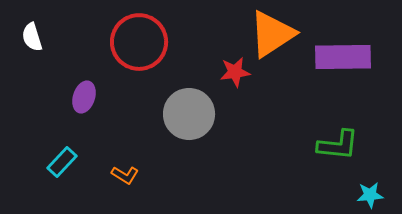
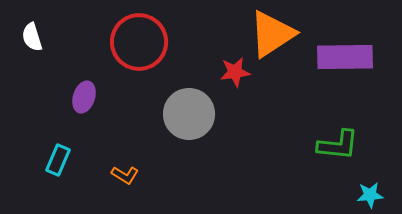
purple rectangle: moved 2 px right
cyan rectangle: moved 4 px left, 2 px up; rotated 20 degrees counterclockwise
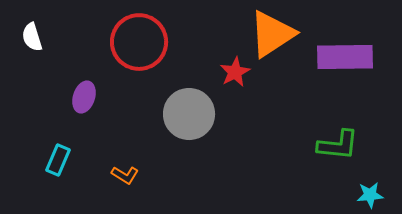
red star: rotated 20 degrees counterclockwise
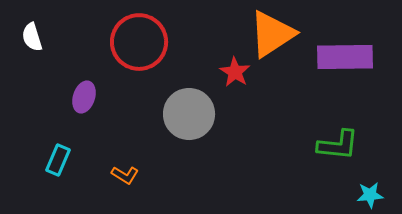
red star: rotated 12 degrees counterclockwise
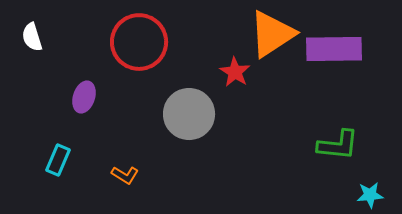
purple rectangle: moved 11 px left, 8 px up
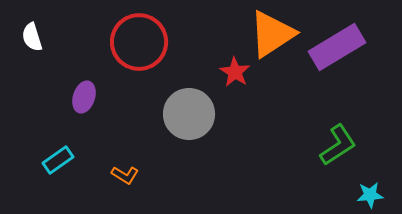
purple rectangle: moved 3 px right, 2 px up; rotated 30 degrees counterclockwise
green L-shape: rotated 39 degrees counterclockwise
cyan rectangle: rotated 32 degrees clockwise
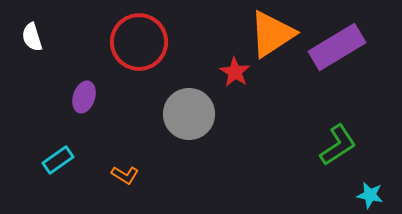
cyan star: rotated 16 degrees clockwise
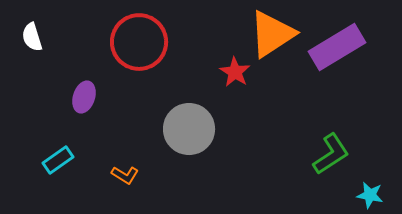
gray circle: moved 15 px down
green L-shape: moved 7 px left, 9 px down
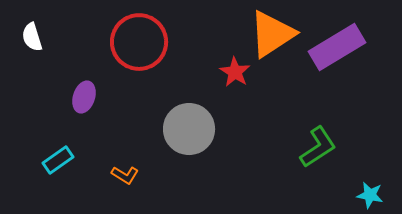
green L-shape: moved 13 px left, 7 px up
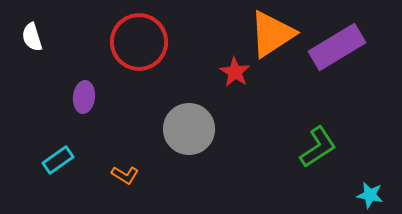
purple ellipse: rotated 12 degrees counterclockwise
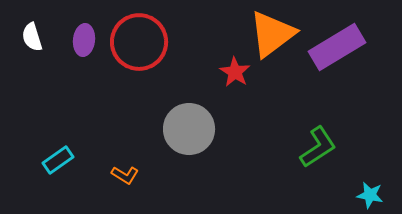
orange triangle: rotated 4 degrees counterclockwise
purple ellipse: moved 57 px up
